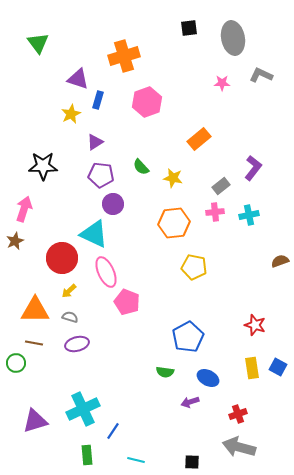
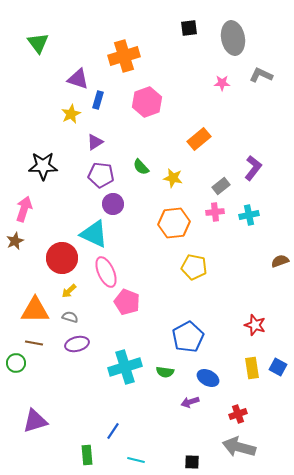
cyan cross at (83, 409): moved 42 px right, 42 px up; rotated 8 degrees clockwise
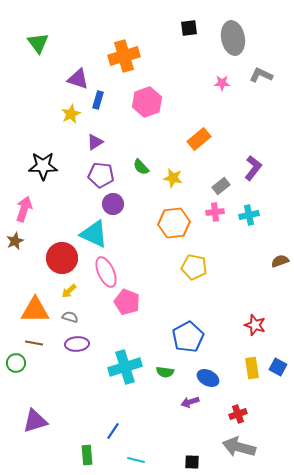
purple ellipse at (77, 344): rotated 10 degrees clockwise
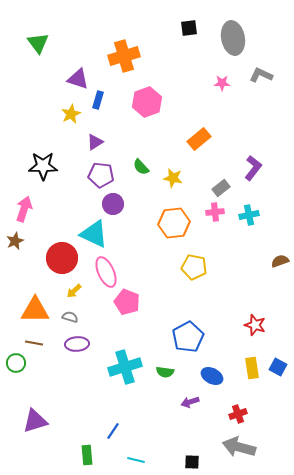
gray rectangle at (221, 186): moved 2 px down
yellow arrow at (69, 291): moved 5 px right
blue ellipse at (208, 378): moved 4 px right, 2 px up
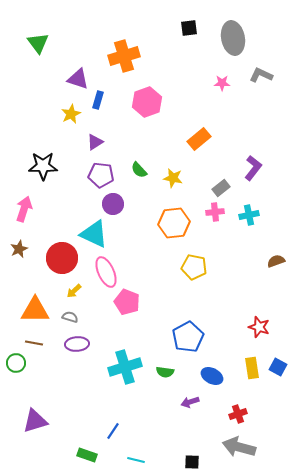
green semicircle at (141, 167): moved 2 px left, 3 px down
brown star at (15, 241): moved 4 px right, 8 px down
brown semicircle at (280, 261): moved 4 px left
red star at (255, 325): moved 4 px right, 2 px down
green rectangle at (87, 455): rotated 66 degrees counterclockwise
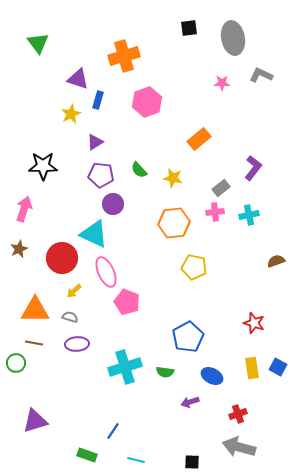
red star at (259, 327): moved 5 px left, 4 px up
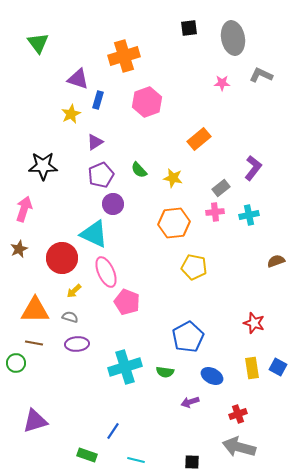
purple pentagon at (101, 175): rotated 30 degrees counterclockwise
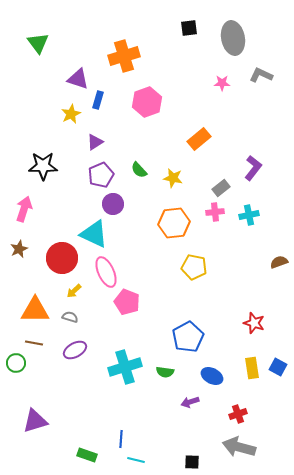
brown semicircle at (276, 261): moved 3 px right, 1 px down
purple ellipse at (77, 344): moved 2 px left, 6 px down; rotated 25 degrees counterclockwise
blue line at (113, 431): moved 8 px right, 8 px down; rotated 30 degrees counterclockwise
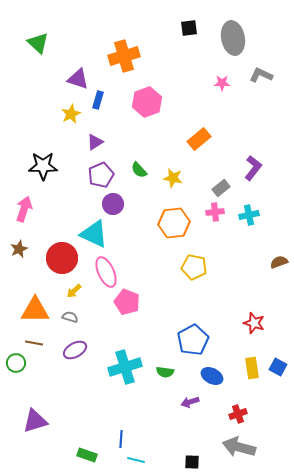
green triangle at (38, 43): rotated 10 degrees counterclockwise
blue pentagon at (188, 337): moved 5 px right, 3 px down
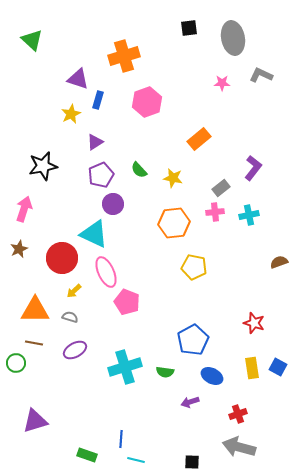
green triangle at (38, 43): moved 6 px left, 3 px up
black star at (43, 166): rotated 12 degrees counterclockwise
